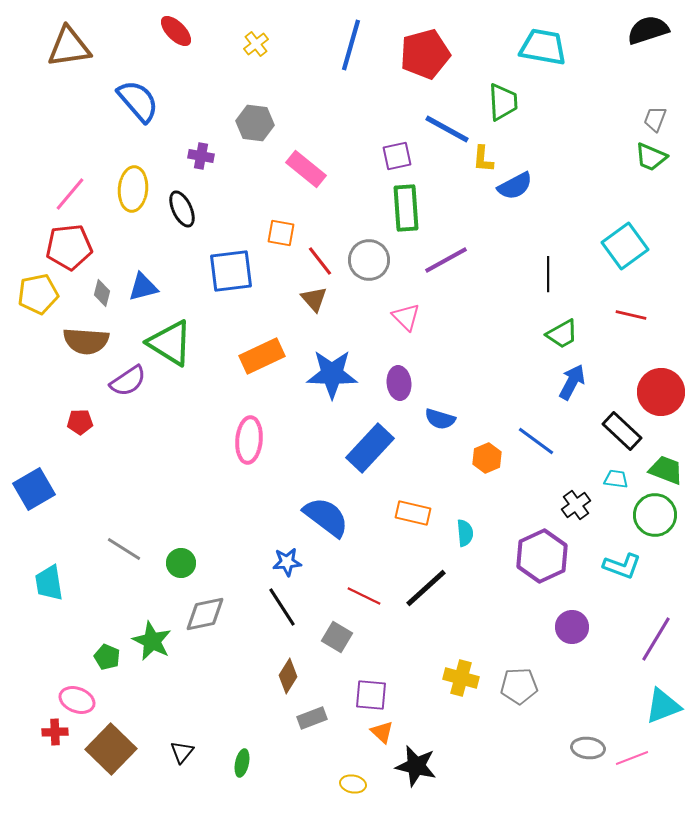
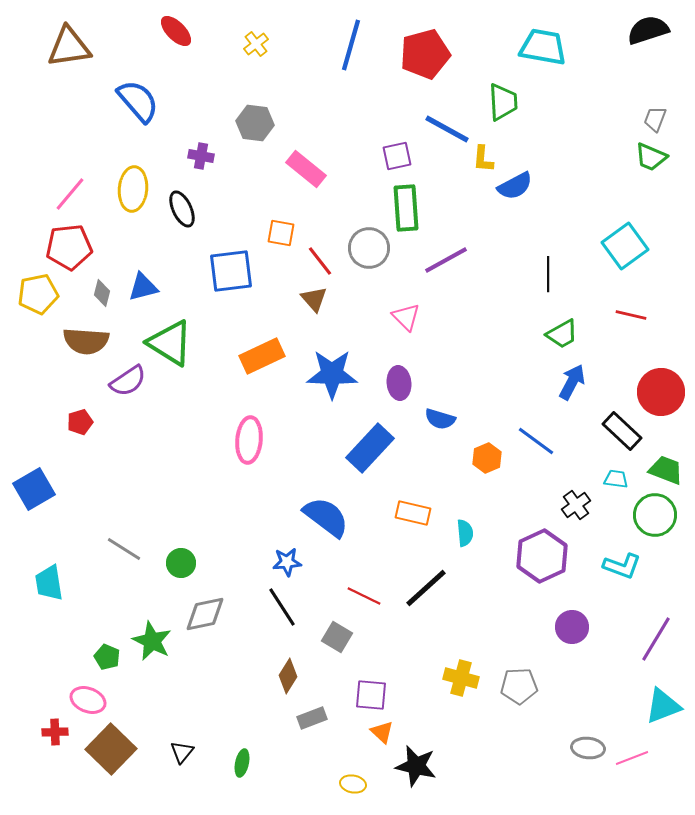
gray circle at (369, 260): moved 12 px up
red pentagon at (80, 422): rotated 15 degrees counterclockwise
pink ellipse at (77, 700): moved 11 px right
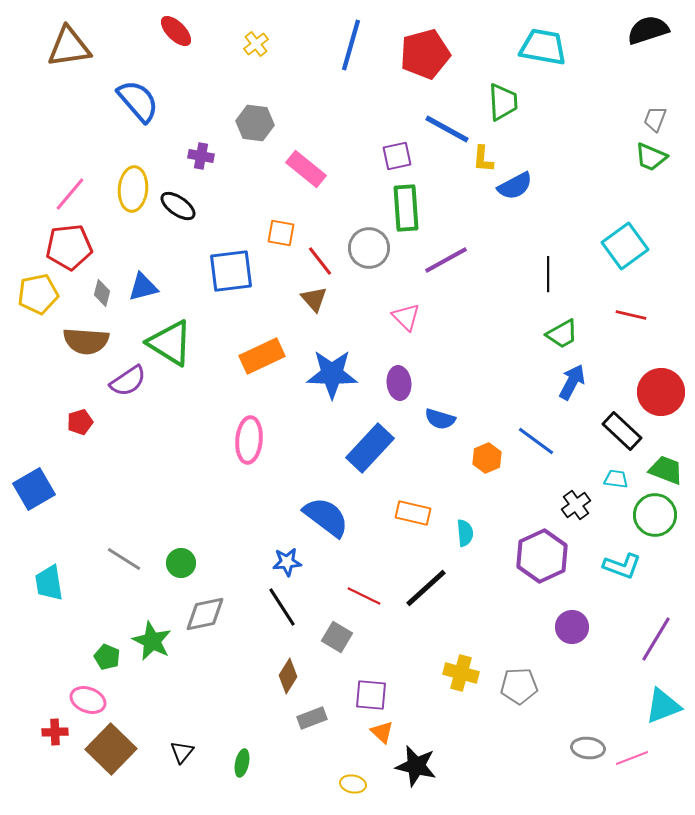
black ellipse at (182, 209): moved 4 px left, 3 px up; rotated 30 degrees counterclockwise
gray line at (124, 549): moved 10 px down
yellow cross at (461, 678): moved 5 px up
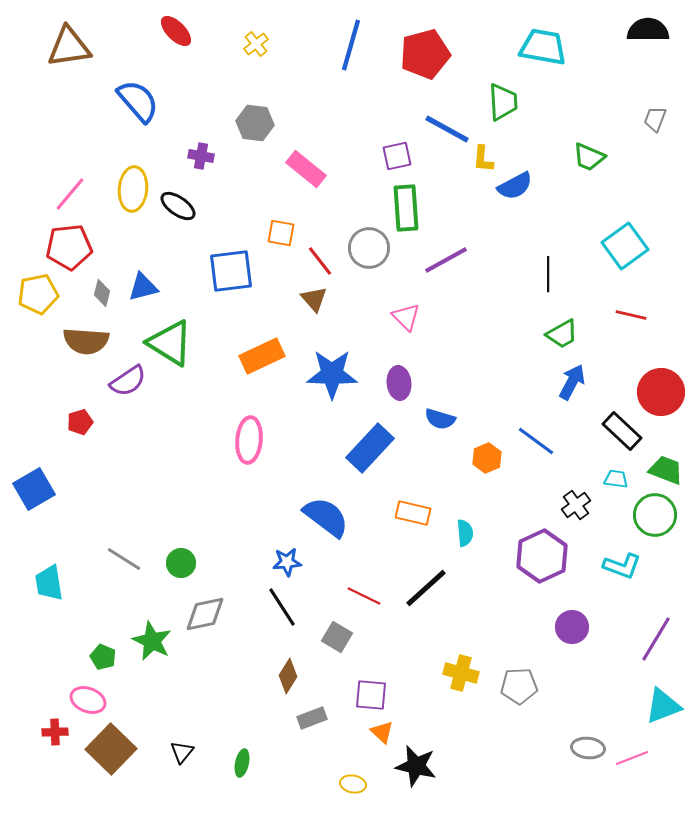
black semicircle at (648, 30): rotated 18 degrees clockwise
green trapezoid at (651, 157): moved 62 px left
green pentagon at (107, 657): moved 4 px left
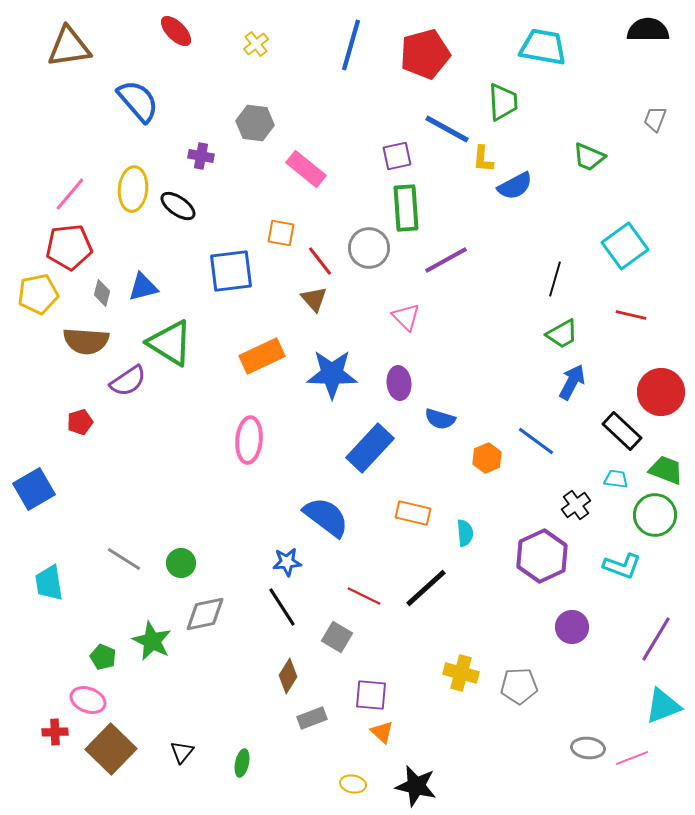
black line at (548, 274): moved 7 px right, 5 px down; rotated 16 degrees clockwise
black star at (416, 766): moved 20 px down
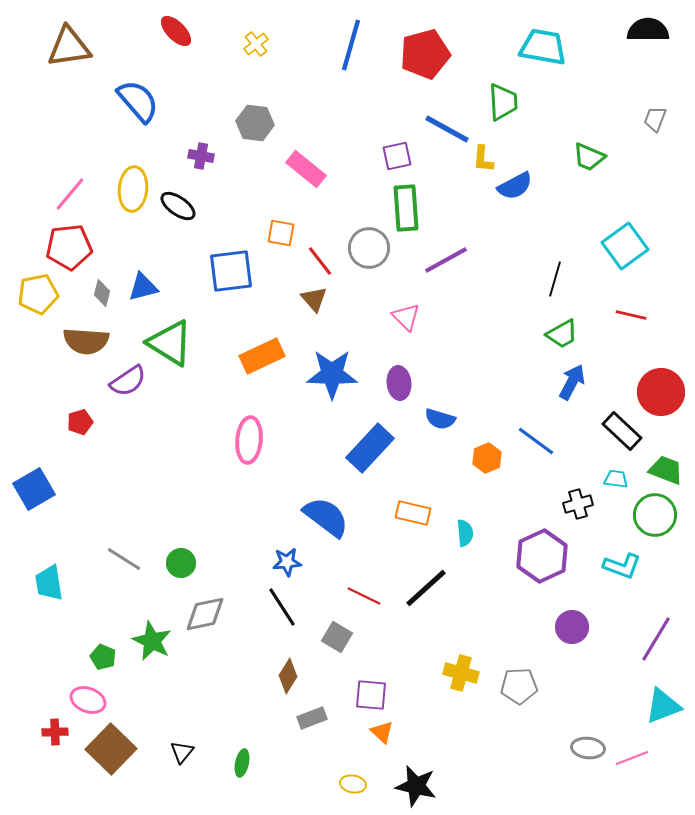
black cross at (576, 505): moved 2 px right, 1 px up; rotated 20 degrees clockwise
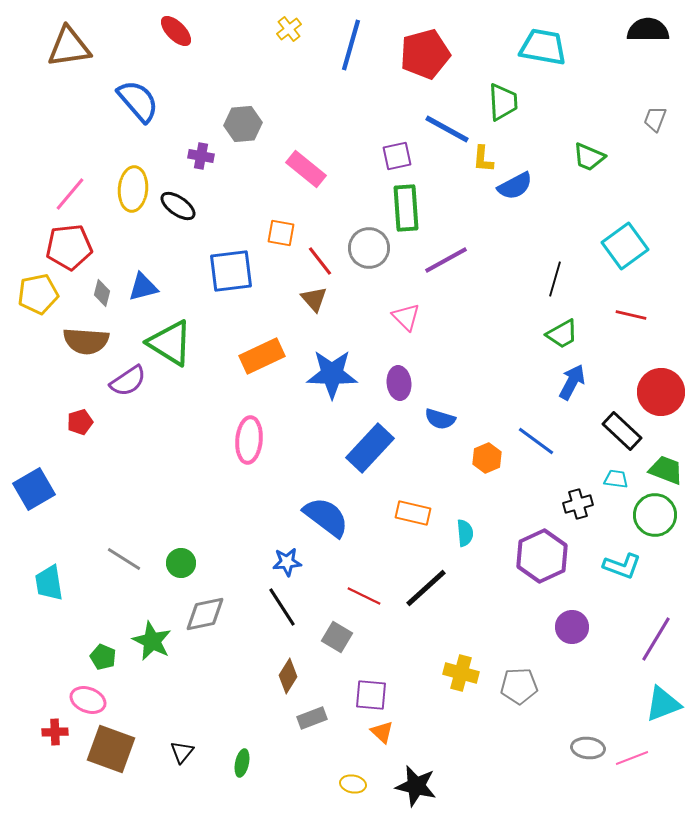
yellow cross at (256, 44): moved 33 px right, 15 px up
gray hexagon at (255, 123): moved 12 px left, 1 px down; rotated 12 degrees counterclockwise
cyan triangle at (663, 706): moved 2 px up
brown square at (111, 749): rotated 24 degrees counterclockwise
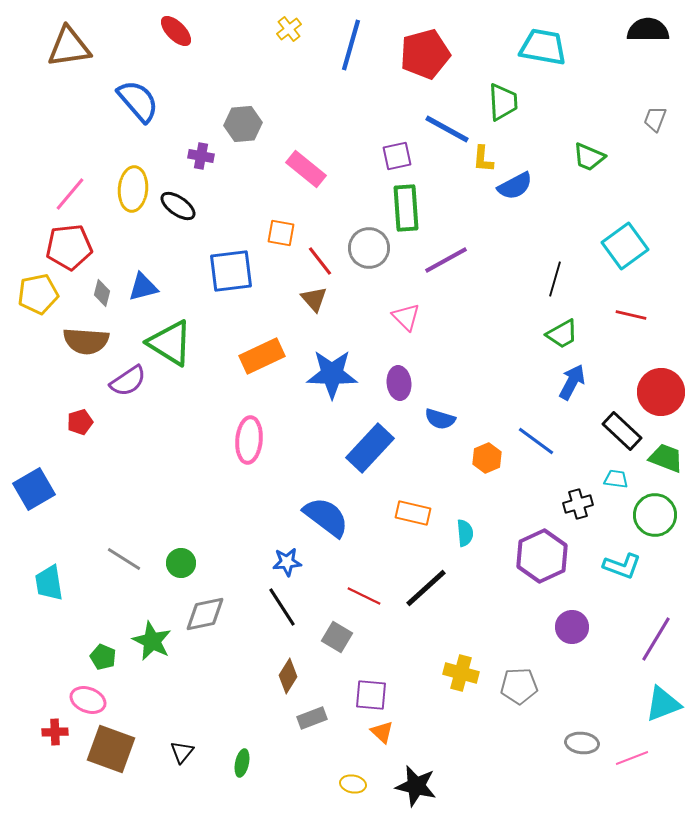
green trapezoid at (666, 470): moved 12 px up
gray ellipse at (588, 748): moved 6 px left, 5 px up
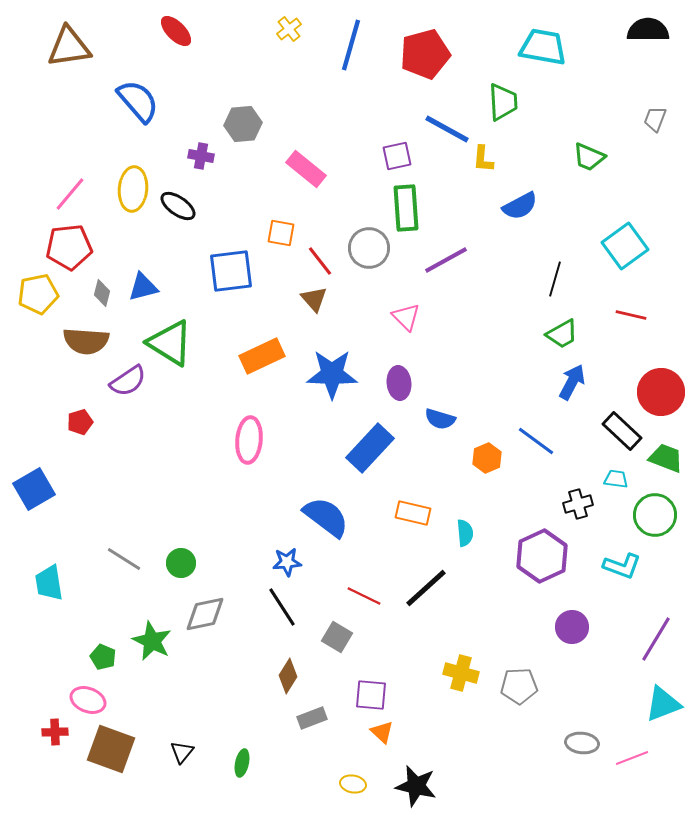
blue semicircle at (515, 186): moved 5 px right, 20 px down
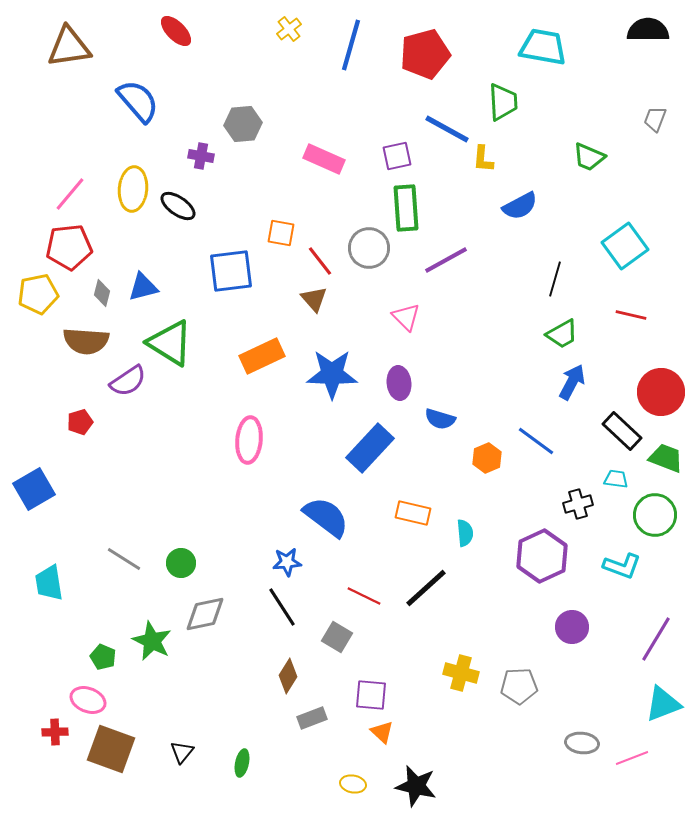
pink rectangle at (306, 169): moved 18 px right, 10 px up; rotated 15 degrees counterclockwise
